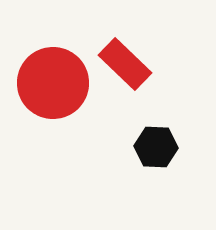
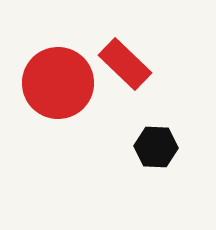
red circle: moved 5 px right
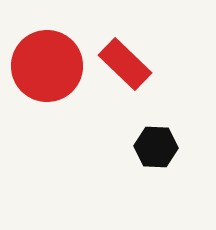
red circle: moved 11 px left, 17 px up
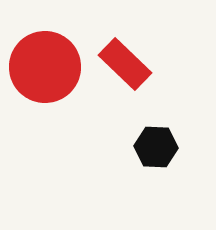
red circle: moved 2 px left, 1 px down
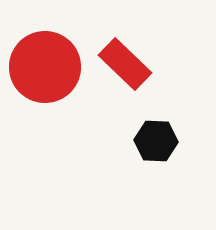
black hexagon: moved 6 px up
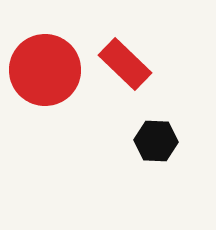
red circle: moved 3 px down
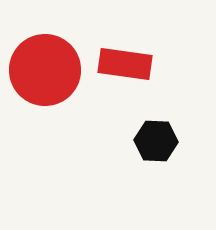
red rectangle: rotated 36 degrees counterclockwise
